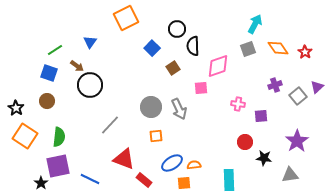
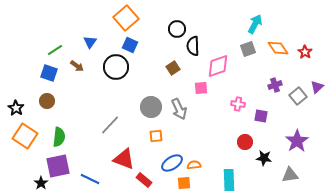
orange square at (126, 18): rotated 15 degrees counterclockwise
blue square at (152, 48): moved 22 px left, 3 px up; rotated 21 degrees counterclockwise
black circle at (90, 85): moved 26 px right, 18 px up
purple square at (261, 116): rotated 16 degrees clockwise
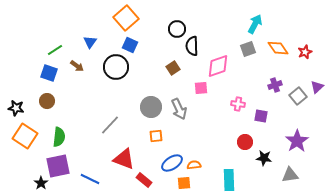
black semicircle at (193, 46): moved 1 px left
red star at (305, 52): rotated 16 degrees clockwise
black star at (16, 108): rotated 21 degrees counterclockwise
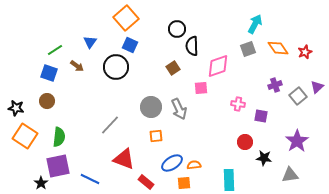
red rectangle at (144, 180): moved 2 px right, 2 px down
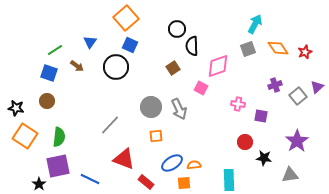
pink square at (201, 88): rotated 32 degrees clockwise
black star at (41, 183): moved 2 px left, 1 px down
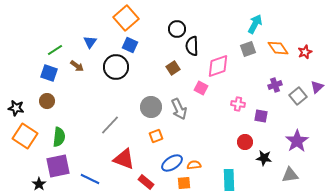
orange square at (156, 136): rotated 16 degrees counterclockwise
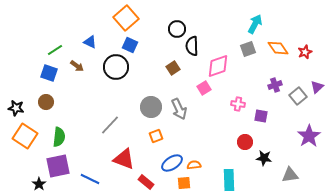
blue triangle at (90, 42): rotated 40 degrees counterclockwise
pink square at (201, 88): moved 3 px right; rotated 32 degrees clockwise
brown circle at (47, 101): moved 1 px left, 1 px down
purple star at (297, 141): moved 12 px right, 5 px up
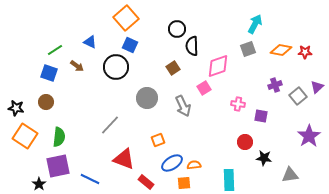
orange diamond at (278, 48): moved 3 px right, 2 px down; rotated 45 degrees counterclockwise
red star at (305, 52): rotated 24 degrees clockwise
gray circle at (151, 107): moved 4 px left, 9 px up
gray arrow at (179, 109): moved 4 px right, 3 px up
orange square at (156, 136): moved 2 px right, 4 px down
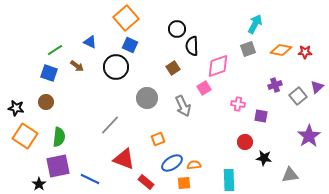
orange square at (158, 140): moved 1 px up
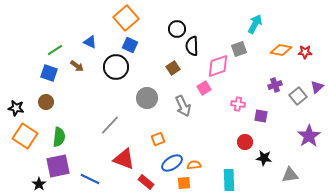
gray square at (248, 49): moved 9 px left
